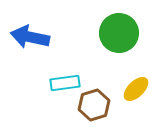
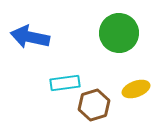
yellow ellipse: rotated 24 degrees clockwise
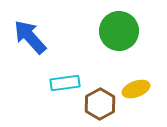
green circle: moved 2 px up
blue arrow: rotated 36 degrees clockwise
brown hexagon: moved 6 px right, 1 px up; rotated 12 degrees counterclockwise
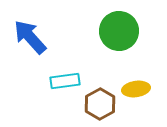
cyan rectangle: moved 2 px up
yellow ellipse: rotated 12 degrees clockwise
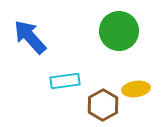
brown hexagon: moved 3 px right, 1 px down
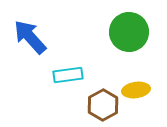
green circle: moved 10 px right, 1 px down
cyan rectangle: moved 3 px right, 6 px up
yellow ellipse: moved 1 px down
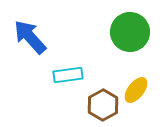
green circle: moved 1 px right
yellow ellipse: rotated 44 degrees counterclockwise
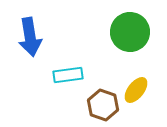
blue arrow: rotated 147 degrees counterclockwise
brown hexagon: rotated 12 degrees counterclockwise
